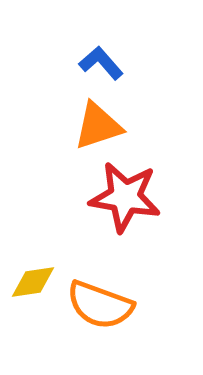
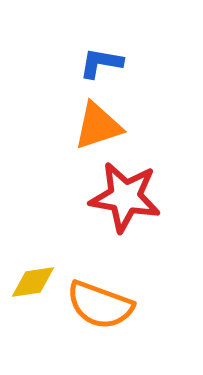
blue L-shape: rotated 39 degrees counterclockwise
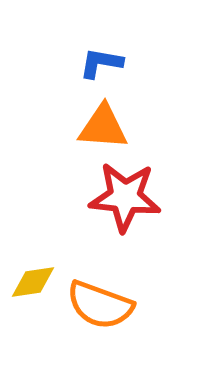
orange triangle: moved 5 px right, 1 px down; rotated 22 degrees clockwise
red star: rotated 4 degrees counterclockwise
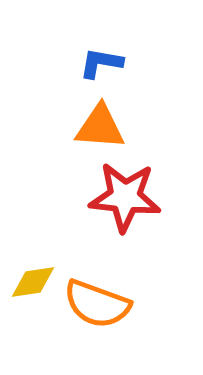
orange triangle: moved 3 px left
orange semicircle: moved 3 px left, 1 px up
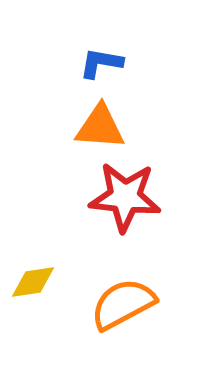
orange semicircle: moved 26 px right; rotated 132 degrees clockwise
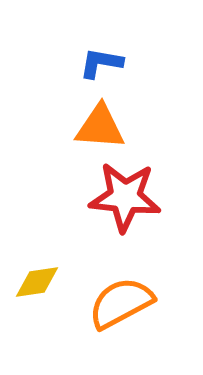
yellow diamond: moved 4 px right
orange semicircle: moved 2 px left, 1 px up
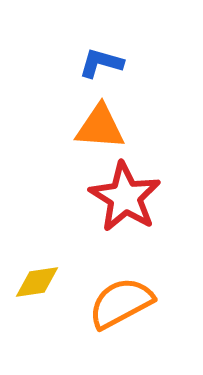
blue L-shape: rotated 6 degrees clockwise
red star: rotated 26 degrees clockwise
